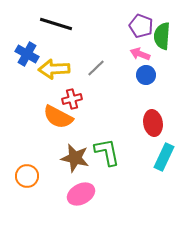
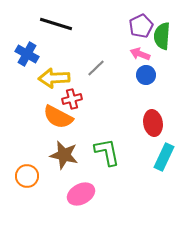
purple pentagon: rotated 25 degrees clockwise
yellow arrow: moved 9 px down
brown star: moved 11 px left, 3 px up
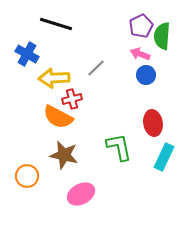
green L-shape: moved 12 px right, 5 px up
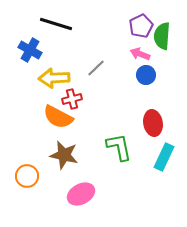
blue cross: moved 3 px right, 4 px up
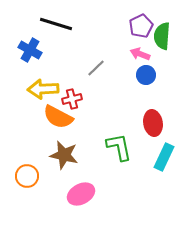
yellow arrow: moved 11 px left, 11 px down
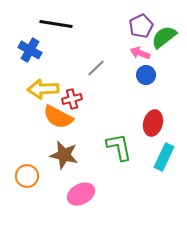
black line: rotated 8 degrees counterclockwise
green semicircle: moved 2 px right, 1 px down; rotated 48 degrees clockwise
pink arrow: moved 1 px up
red ellipse: rotated 25 degrees clockwise
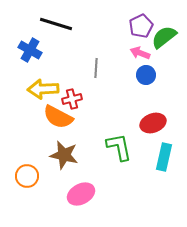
black line: rotated 8 degrees clockwise
gray line: rotated 42 degrees counterclockwise
red ellipse: rotated 55 degrees clockwise
cyan rectangle: rotated 12 degrees counterclockwise
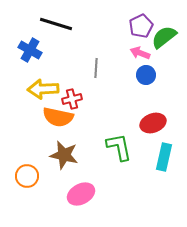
orange semicircle: rotated 16 degrees counterclockwise
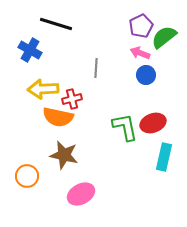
green L-shape: moved 6 px right, 20 px up
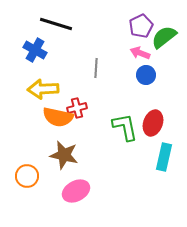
blue cross: moved 5 px right
red cross: moved 5 px right, 9 px down
red ellipse: rotated 50 degrees counterclockwise
pink ellipse: moved 5 px left, 3 px up
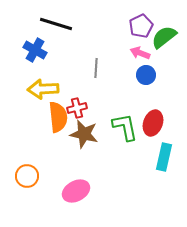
orange semicircle: rotated 108 degrees counterclockwise
brown star: moved 20 px right, 21 px up
